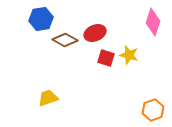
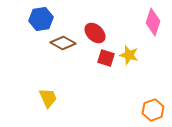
red ellipse: rotated 65 degrees clockwise
brown diamond: moved 2 px left, 3 px down
yellow trapezoid: rotated 85 degrees clockwise
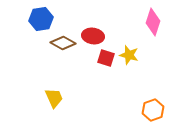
red ellipse: moved 2 px left, 3 px down; rotated 35 degrees counterclockwise
yellow trapezoid: moved 6 px right
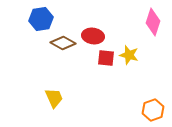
red square: rotated 12 degrees counterclockwise
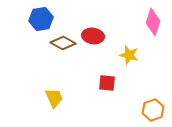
red square: moved 1 px right, 25 px down
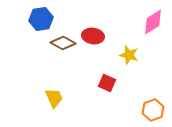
pink diamond: rotated 40 degrees clockwise
red square: rotated 18 degrees clockwise
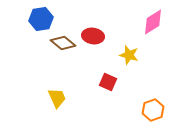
brown diamond: rotated 10 degrees clockwise
red square: moved 1 px right, 1 px up
yellow trapezoid: moved 3 px right
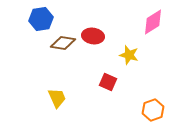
brown diamond: rotated 30 degrees counterclockwise
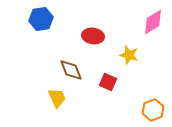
brown diamond: moved 8 px right, 27 px down; rotated 60 degrees clockwise
